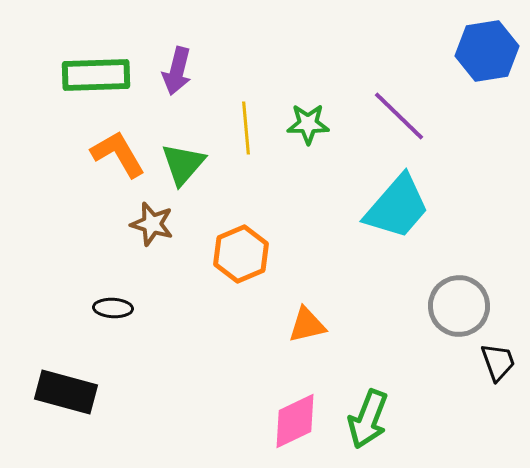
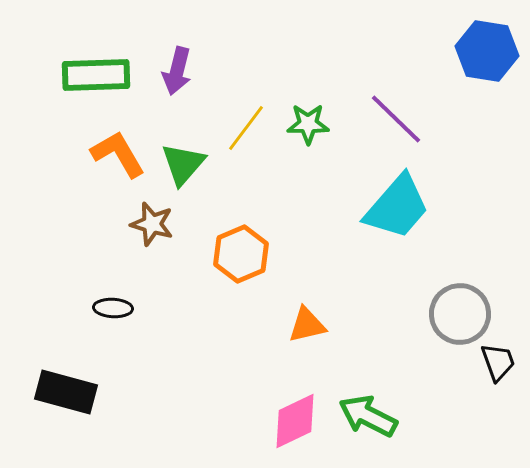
blue hexagon: rotated 18 degrees clockwise
purple line: moved 3 px left, 3 px down
yellow line: rotated 42 degrees clockwise
gray circle: moved 1 px right, 8 px down
green arrow: moved 3 px up; rotated 96 degrees clockwise
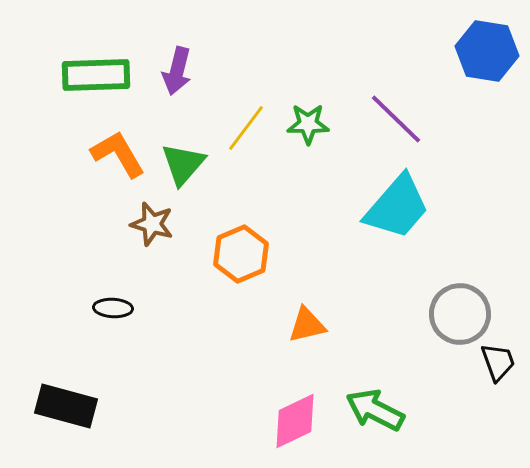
black rectangle: moved 14 px down
green arrow: moved 7 px right, 6 px up
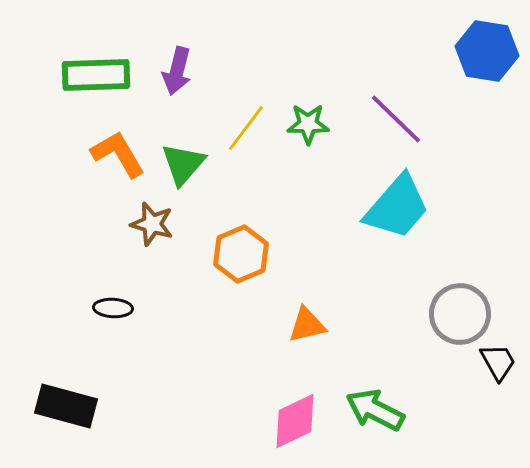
black trapezoid: rotated 9 degrees counterclockwise
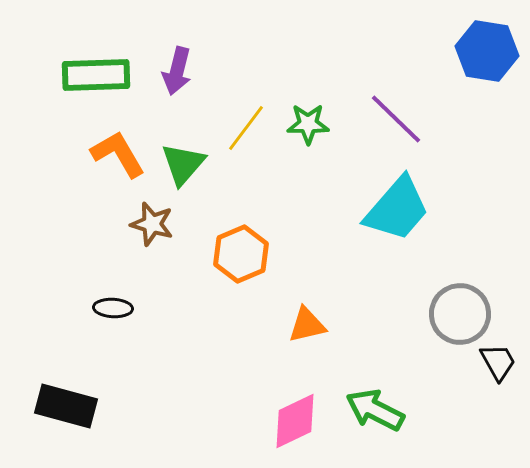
cyan trapezoid: moved 2 px down
